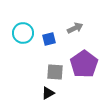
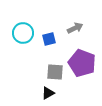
purple pentagon: moved 2 px left, 1 px up; rotated 16 degrees counterclockwise
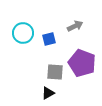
gray arrow: moved 2 px up
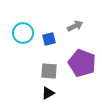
gray square: moved 6 px left, 1 px up
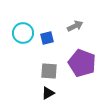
blue square: moved 2 px left, 1 px up
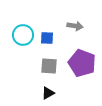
gray arrow: rotated 35 degrees clockwise
cyan circle: moved 2 px down
blue square: rotated 16 degrees clockwise
gray square: moved 5 px up
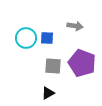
cyan circle: moved 3 px right, 3 px down
gray square: moved 4 px right
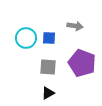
blue square: moved 2 px right
gray square: moved 5 px left, 1 px down
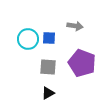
cyan circle: moved 2 px right, 1 px down
